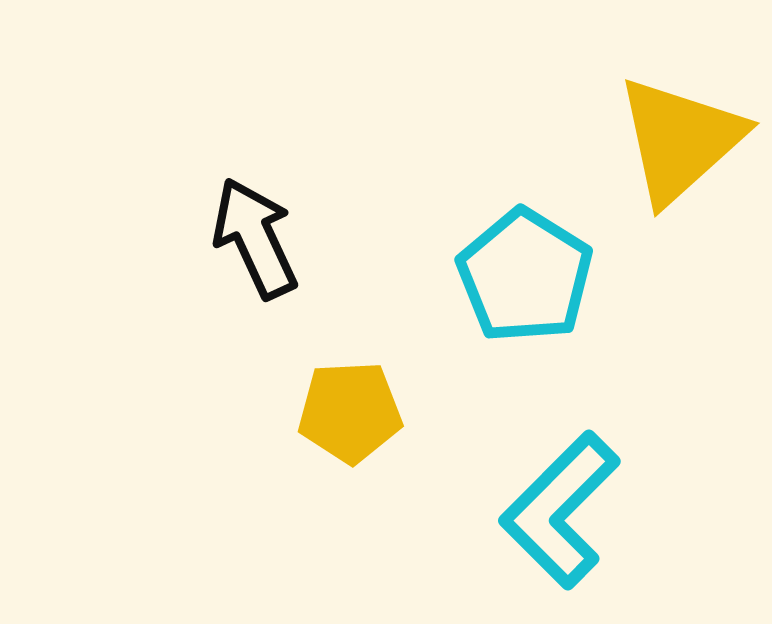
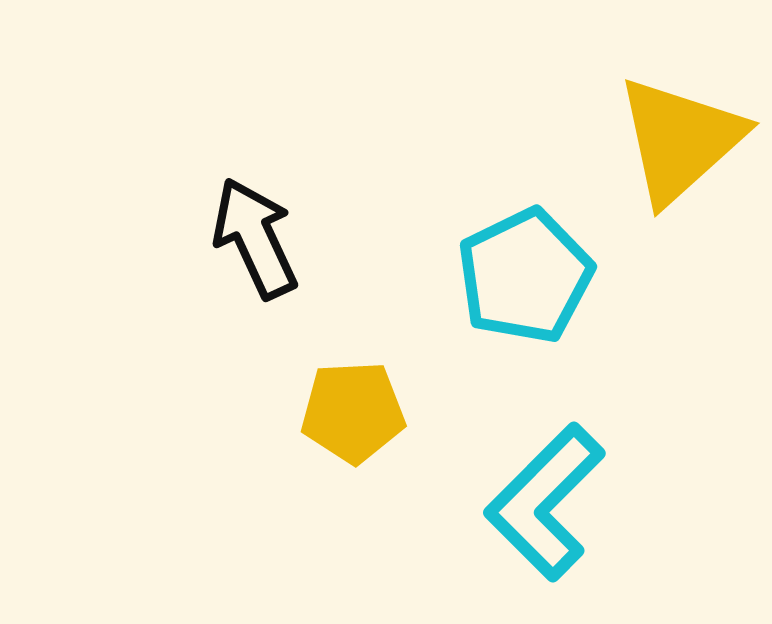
cyan pentagon: rotated 14 degrees clockwise
yellow pentagon: moved 3 px right
cyan L-shape: moved 15 px left, 8 px up
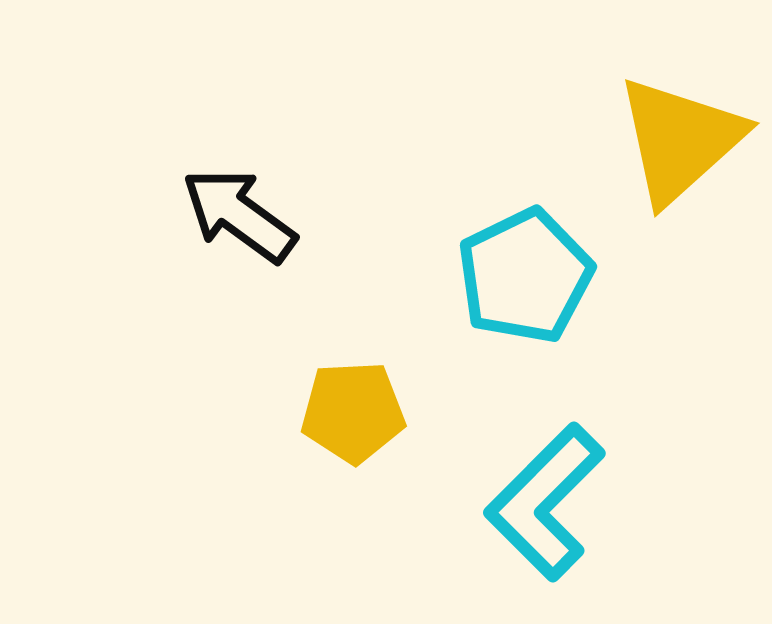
black arrow: moved 16 px left, 23 px up; rotated 29 degrees counterclockwise
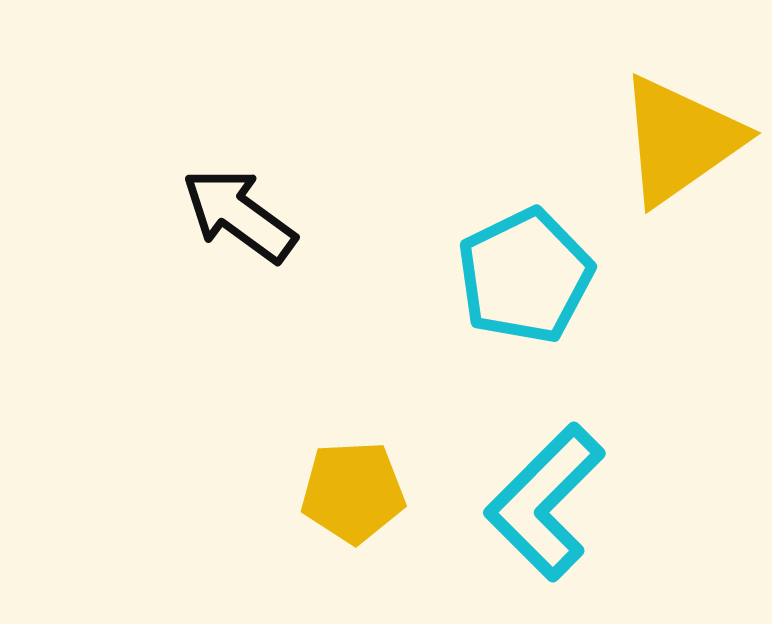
yellow triangle: rotated 7 degrees clockwise
yellow pentagon: moved 80 px down
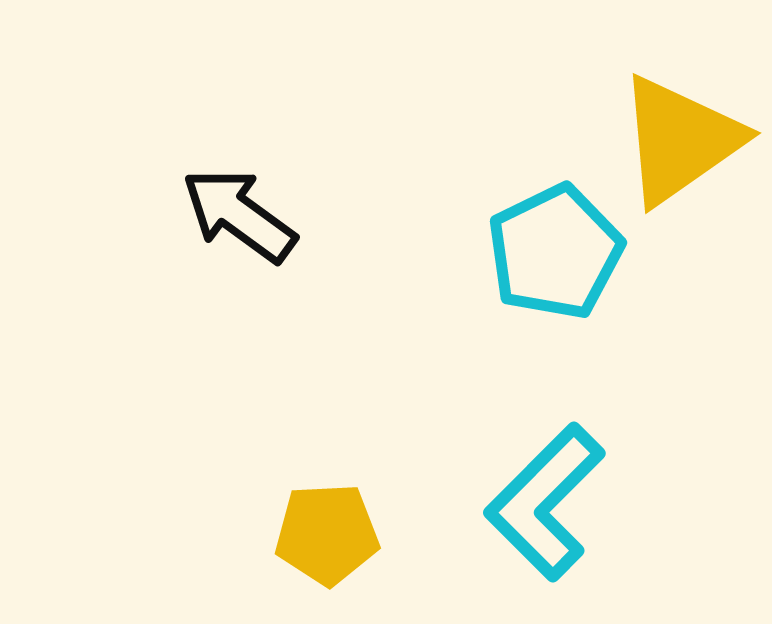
cyan pentagon: moved 30 px right, 24 px up
yellow pentagon: moved 26 px left, 42 px down
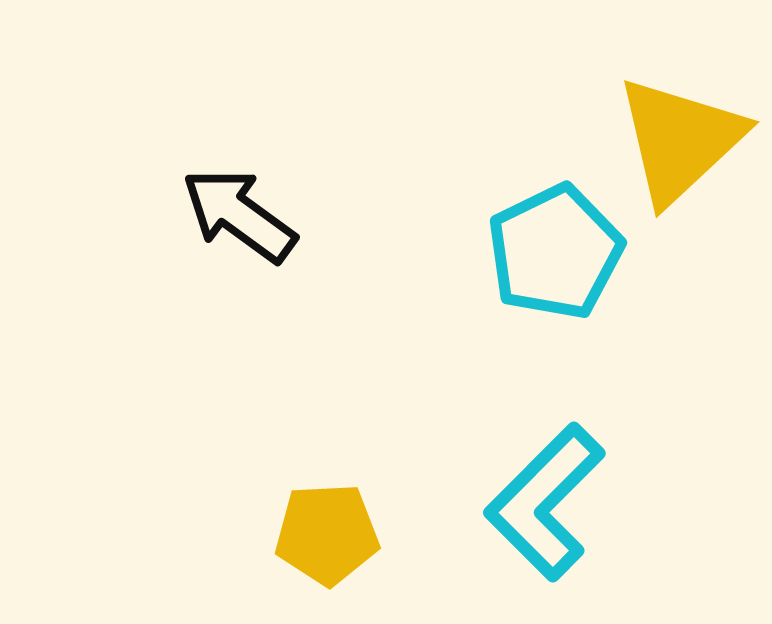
yellow triangle: rotated 8 degrees counterclockwise
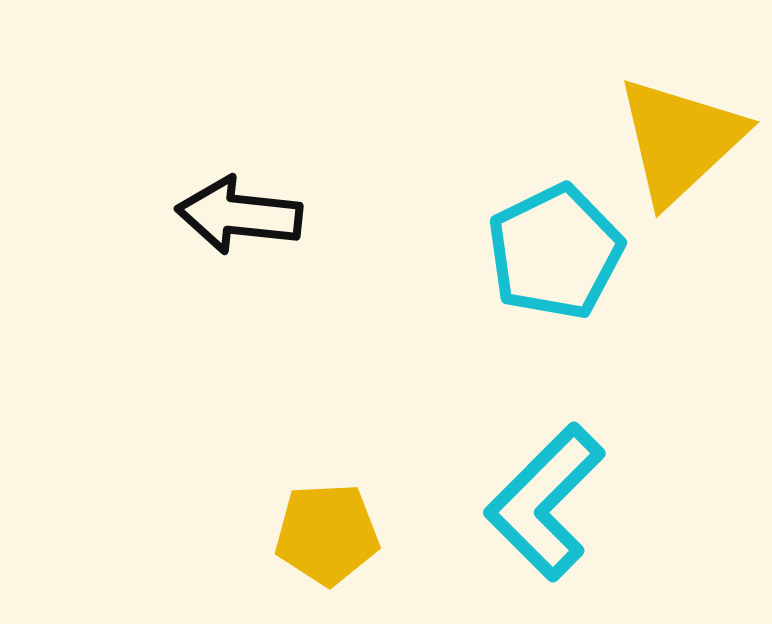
black arrow: rotated 30 degrees counterclockwise
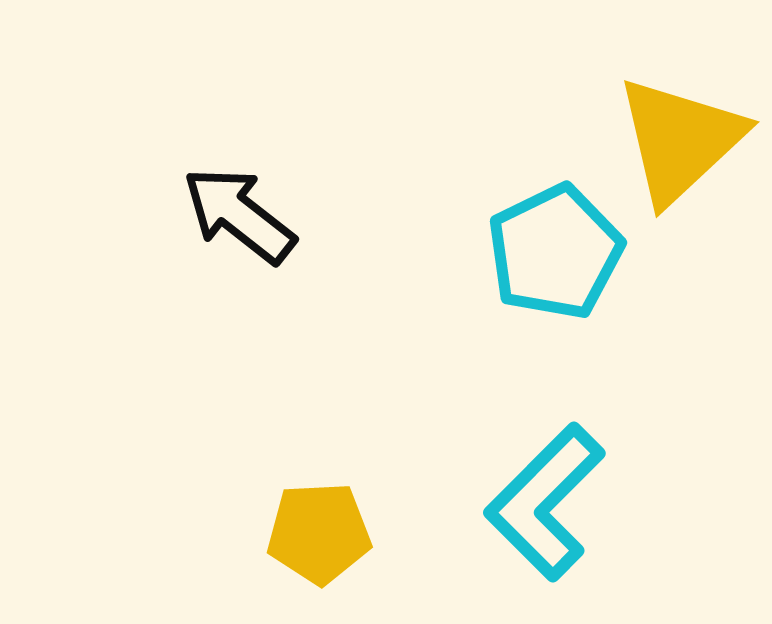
black arrow: rotated 32 degrees clockwise
yellow pentagon: moved 8 px left, 1 px up
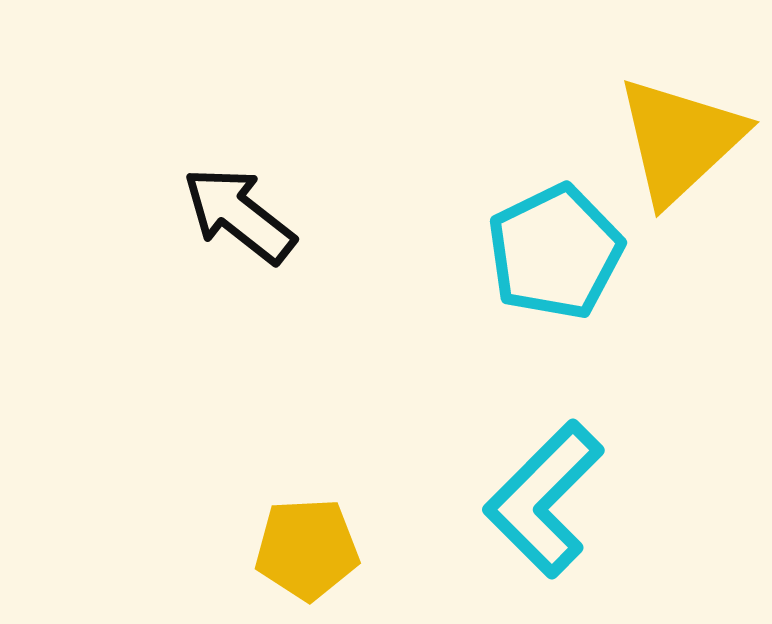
cyan L-shape: moved 1 px left, 3 px up
yellow pentagon: moved 12 px left, 16 px down
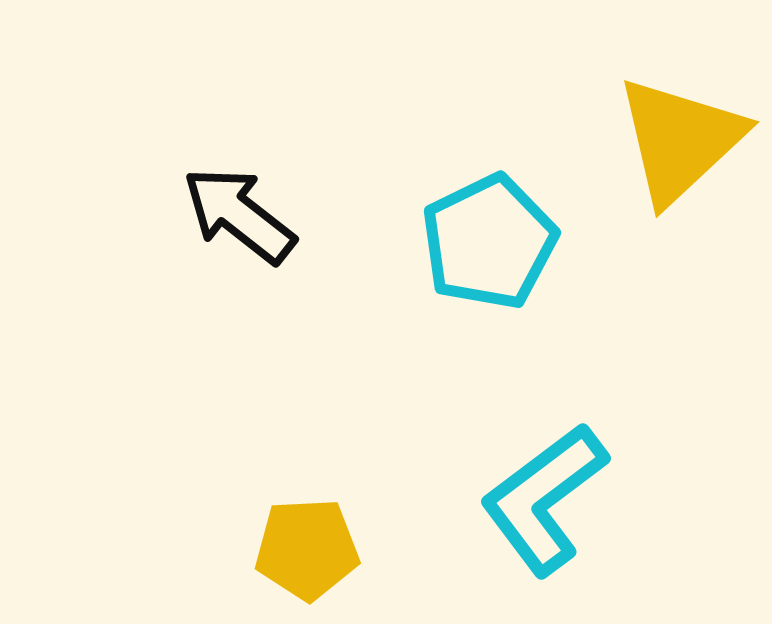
cyan pentagon: moved 66 px left, 10 px up
cyan L-shape: rotated 8 degrees clockwise
